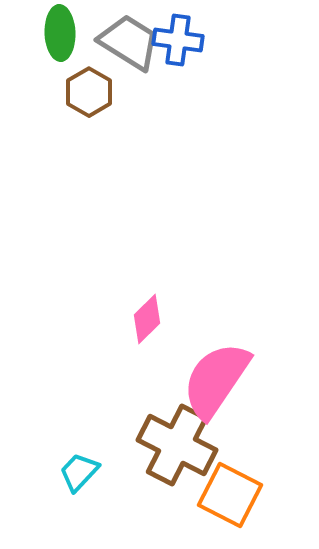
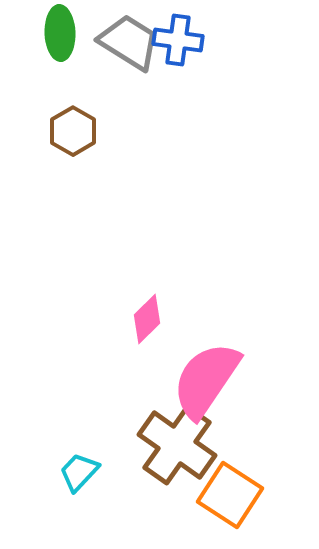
brown hexagon: moved 16 px left, 39 px down
pink semicircle: moved 10 px left
brown cross: rotated 8 degrees clockwise
orange square: rotated 6 degrees clockwise
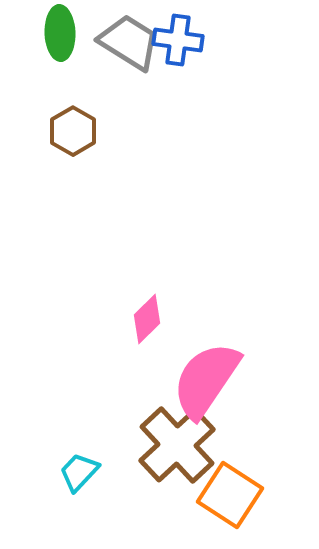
brown cross: rotated 12 degrees clockwise
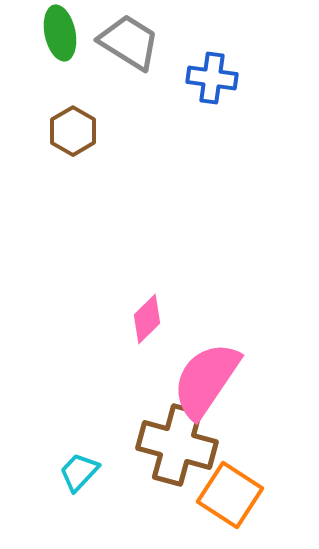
green ellipse: rotated 10 degrees counterclockwise
blue cross: moved 34 px right, 38 px down
brown cross: rotated 32 degrees counterclockwise
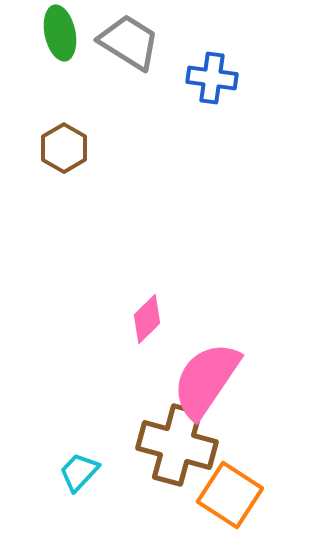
brown hexagon: moved 9 px left, 17 px down
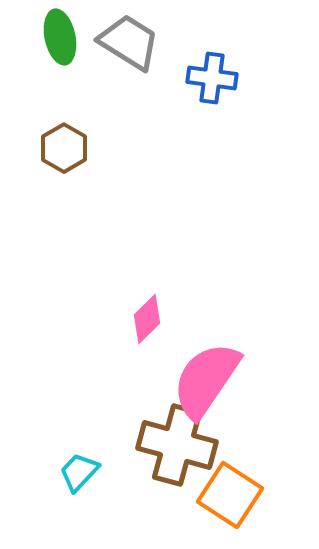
green ellipse: moved 4 px down
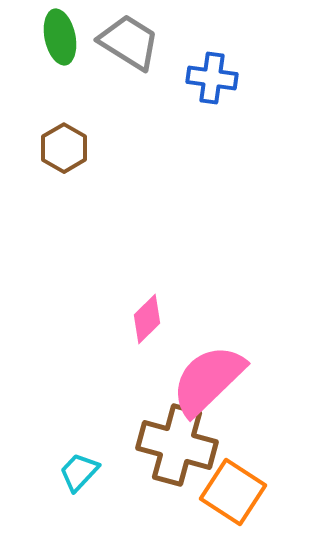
pink semicircle: moved 2 px right; rotated 12 degrees clockwise
orange square: moved 3 px right, 3 px up
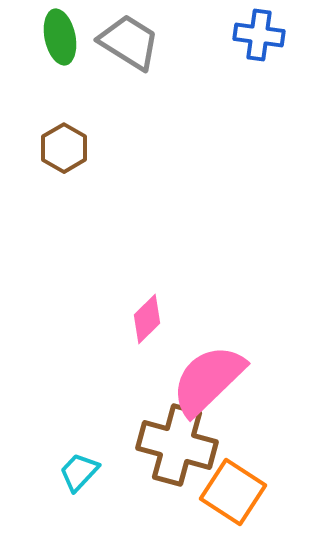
blue cross: moved 47 px right, 43 px up
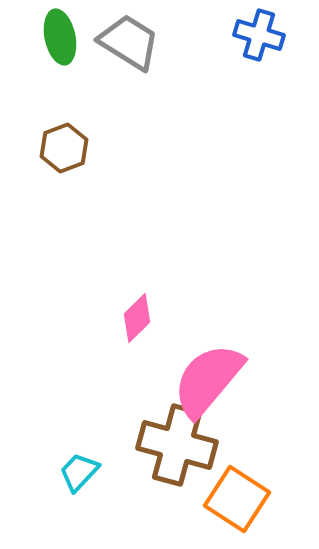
blue cross: rotated 9 degrees clockwise
brown hexagon: rotated 9 degrees clockwise
pink diamond: moved 10 px left, 1 px up
pink semicircle: rotated 6 degrees counterclockwise
orange square: moved 4 px right, 7 px down
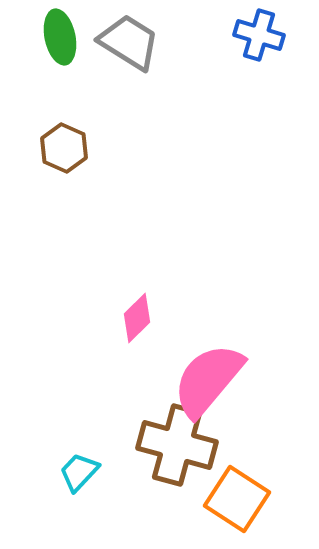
brown hexagon: rotated 15 degrees counterclockwise
